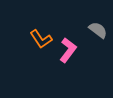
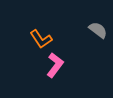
pink L-shape: moved 13 px left, 15 px down
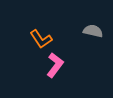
gray semicircle: moved 5 px left, 1 px down; rotated 24 degrees counterclockwise
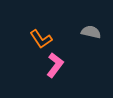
gray semicircle: moved 2 px left, 1 px down
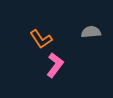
gray semicircle: rotated 18 degrees counterclockwise
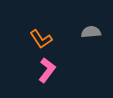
pink L-shape: moved 8 px left, 5 px down
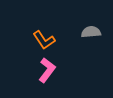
orange L-shape: moved 3 px right, 1 px down
